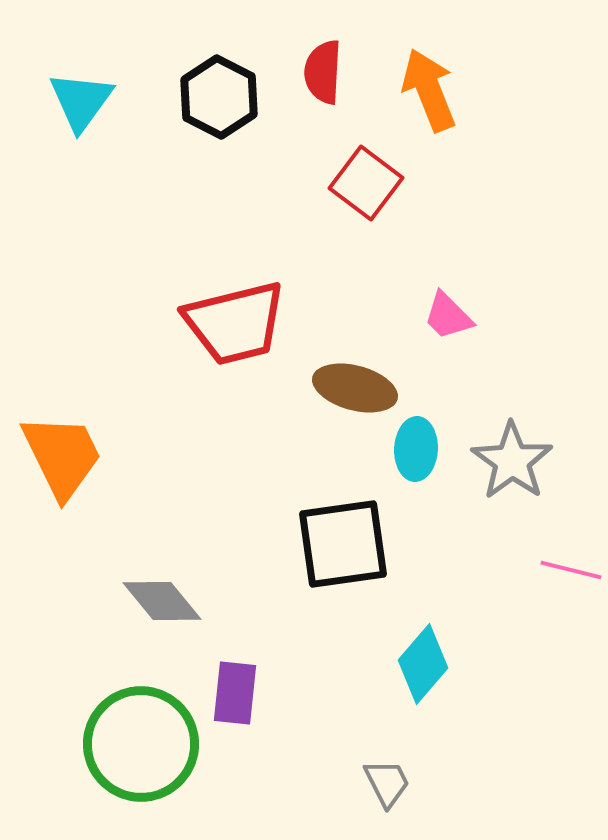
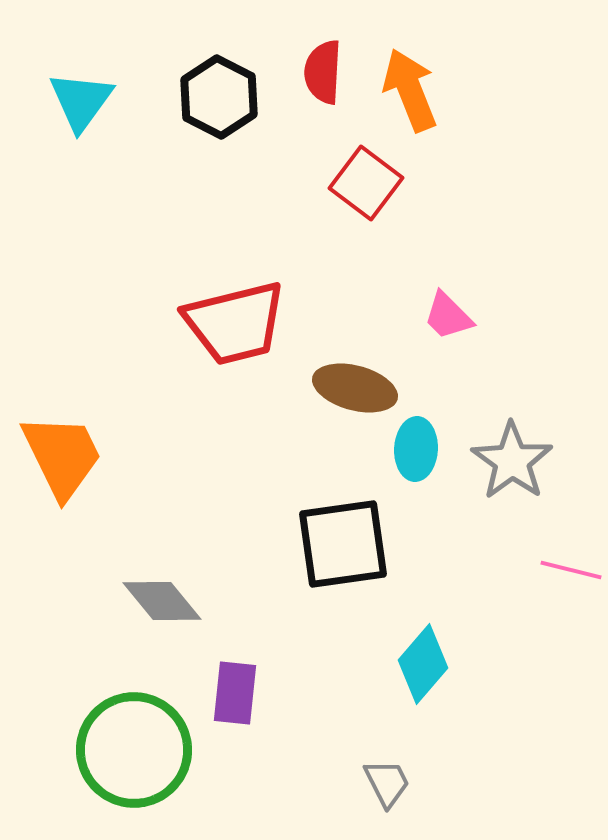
orange arrow: moved 19 px left
green circle: moved 7 px left, 6 px down
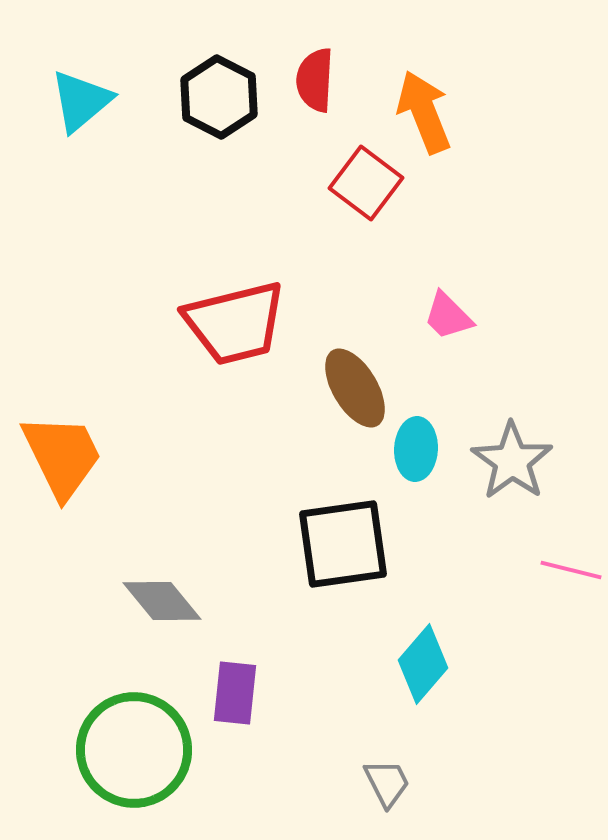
red semicircle: moved 8 px left, 8 px down
orange arrow: moved 14 px right, 22 px down
cyan triangle: rotated 14 degrees clockwise
brown ellipse: rotated 44 degrees clockwise
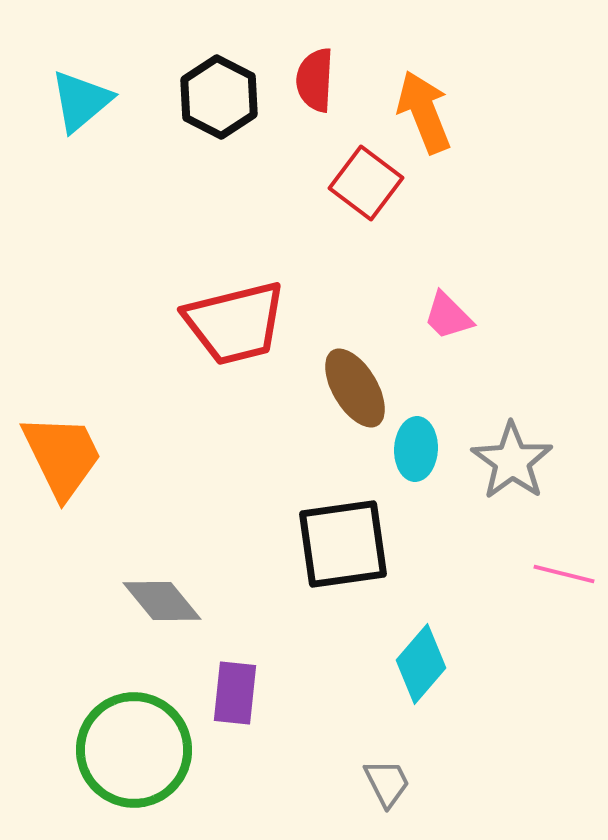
pink line: moved 7 px left, 4 px down
cyan diamond: moved 2 px left
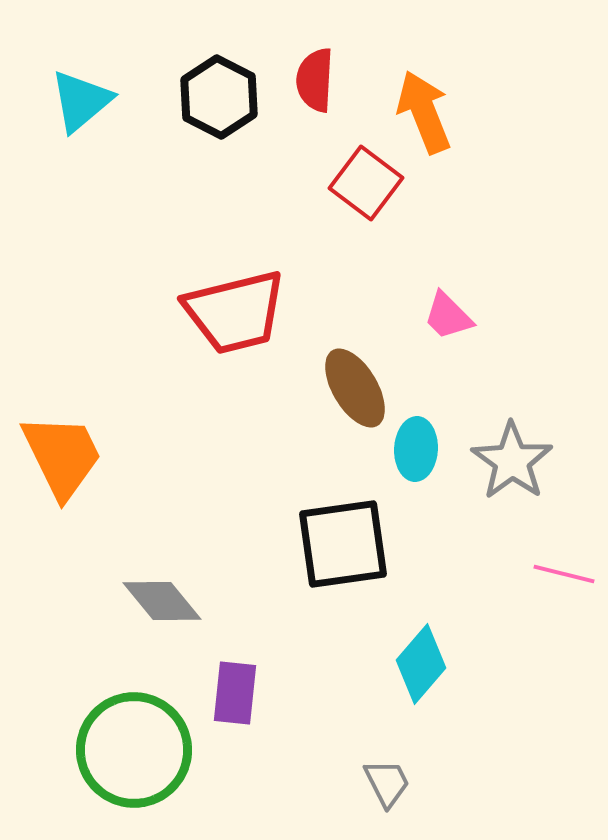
red trapezoid: moved 11 px up
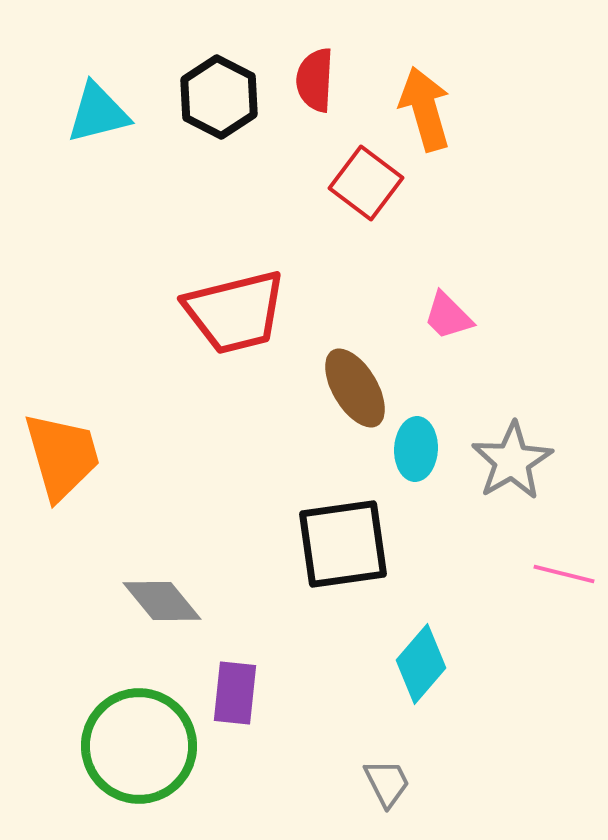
cyan triangle: moved 17 px right, 12 px down; rotated 26 degrees clockwise
orange arrow: moved 1 px right, 3 px up; rotated 6 degrees clockwise
orange trapezoid: rotated 10 degrees clockwise
gray star: rotated 6 degrees clockwise
green circle: moved 5 px right, 4 px up
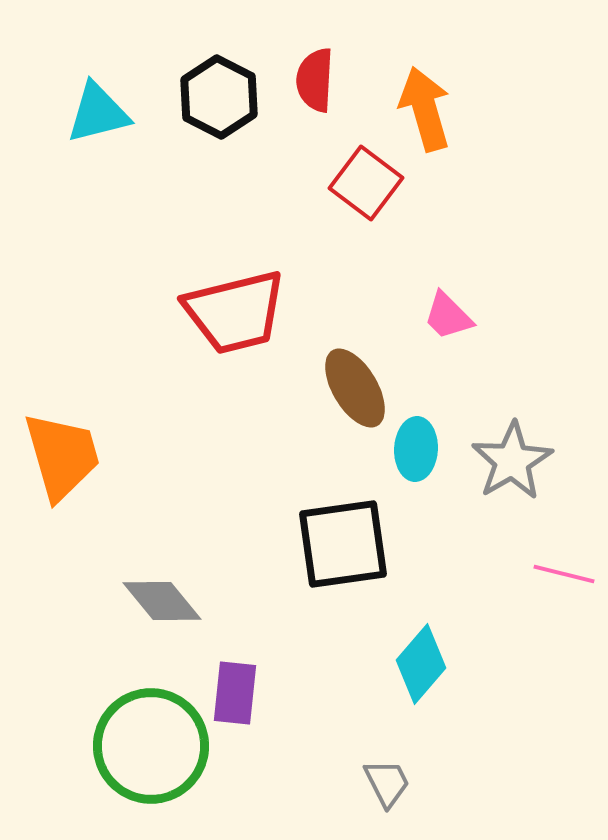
green circle: moved 12 px right
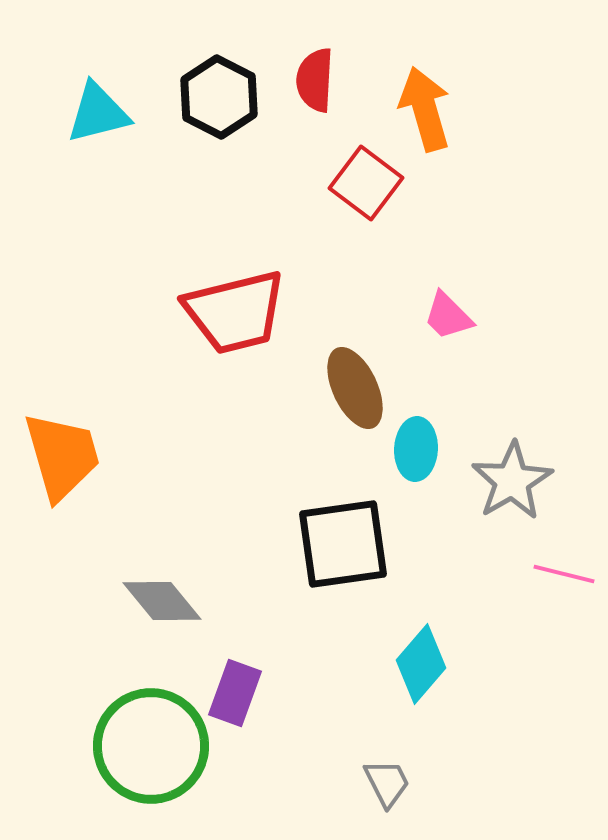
brown ellipse: rotated 6 degrees clockwise
gray star: moved 20 px down
purple rectangle: rotated 14 degrees clockwise
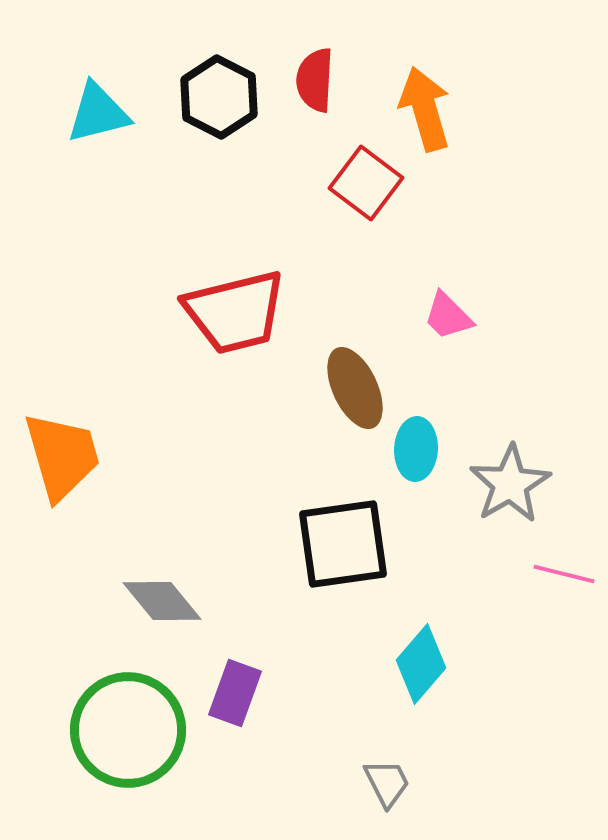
gray star: moved 2 px left, 3 px down
green circle: moved 23 px left, 16 px up
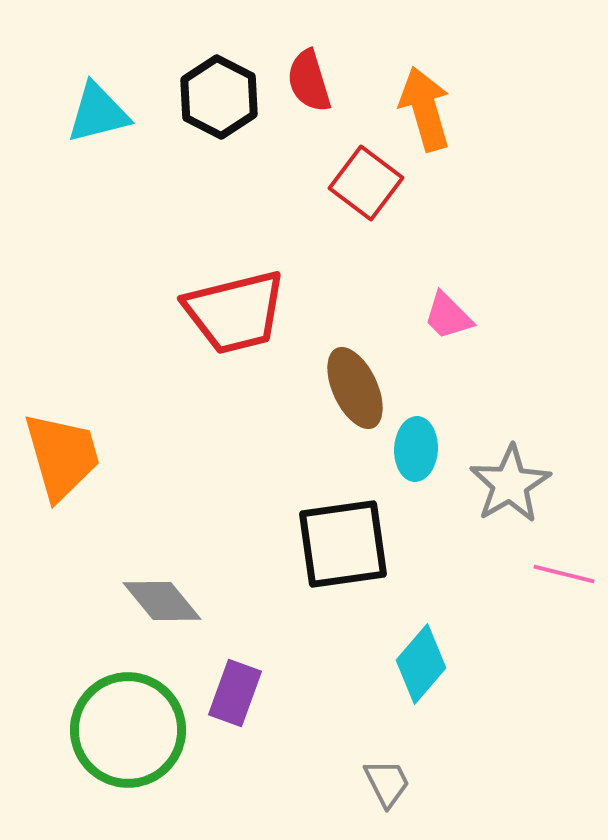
red semicircle: moved 6 px left, 1 px down; rotated 20 degrees counterclockwise
